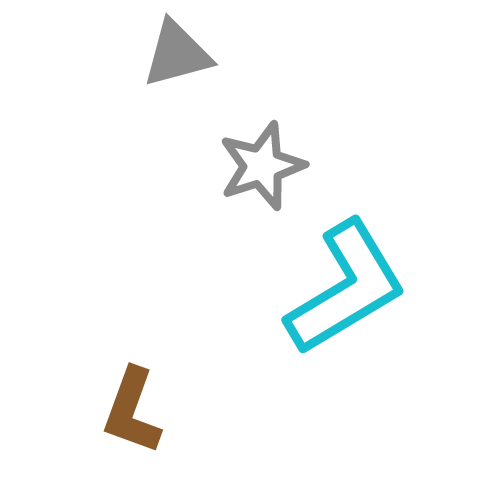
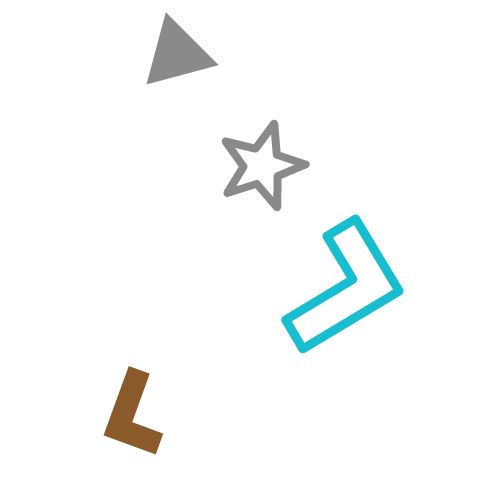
brown L-shape: moved 4 px down
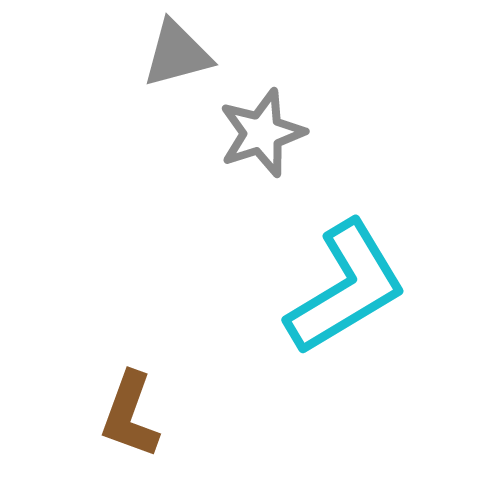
gray star: moved 33 px up
brown L-shape: moved 2 px left
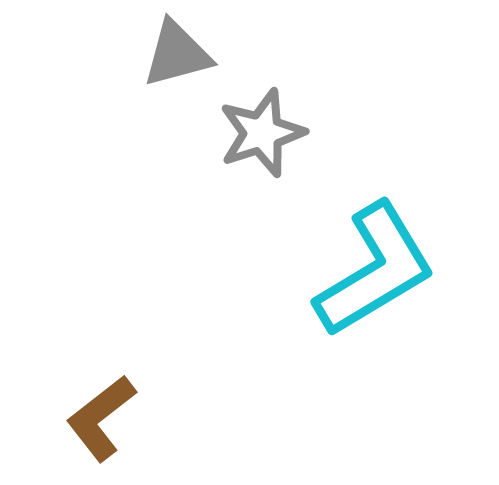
cyan L-shape: moved 29 px right, 18 px up
brown L-shape: moved 29 px left, 3 px down; rotated 32 degrees clockwise
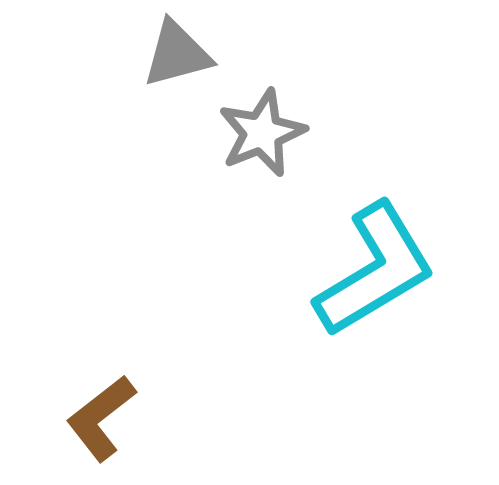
gray star: rotated 4 degrees counterclockwise
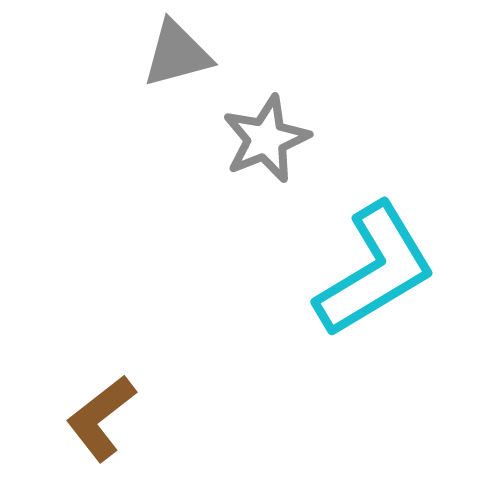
gray star: moved 4 px right, 6 px down
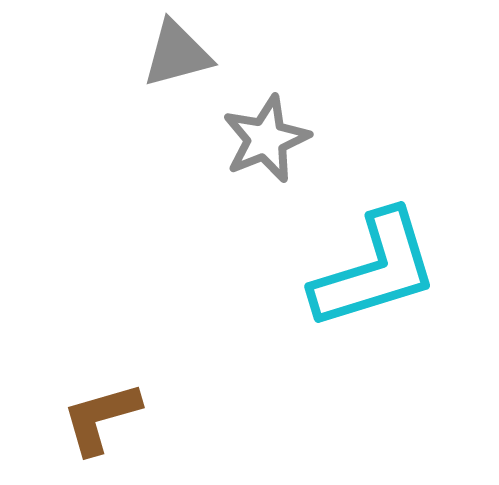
cyan L-shape: rotated 14 degrees clockwise
brown L-shape: rotated 22 degrees clockwise
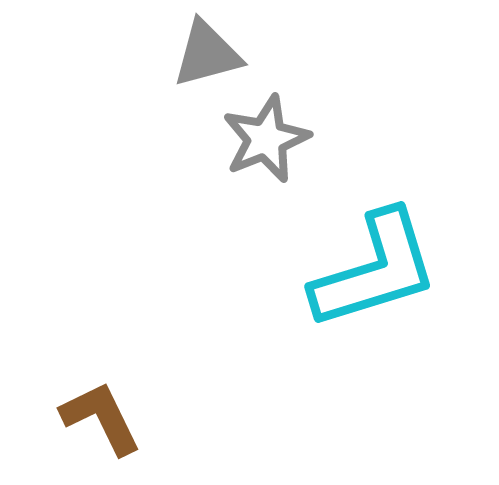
gray triangle: moved 30 px right
brown L-shape: rotated 80 degrees clockwise
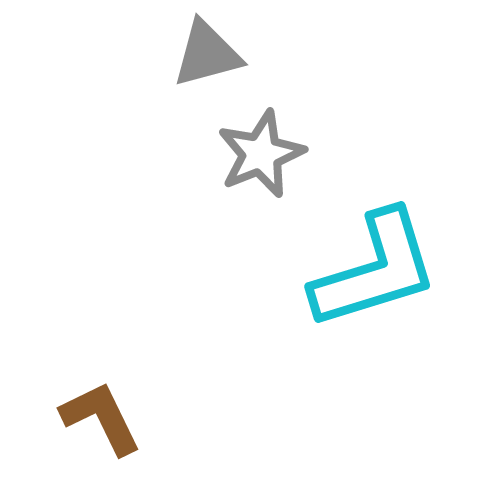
gray star: moved 5 px left, 15 px down
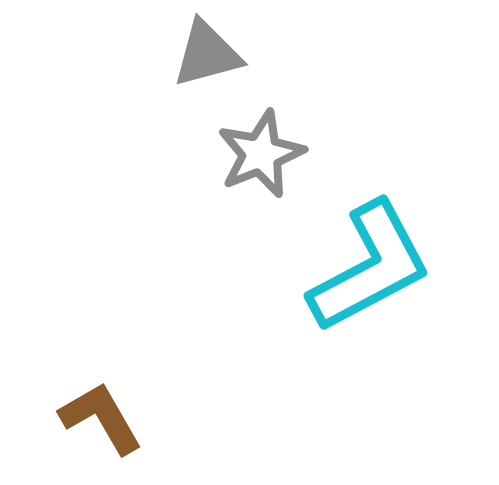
cyan L-shape: moved 5 px left, 3 px up; rotated 11 degrees counterclockwise
brown L-shape: rotated 4 degrees counterclockwise
